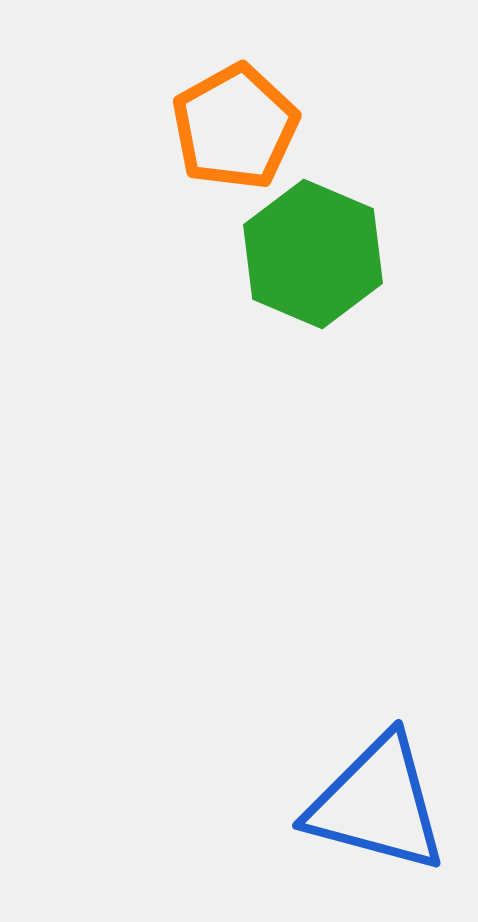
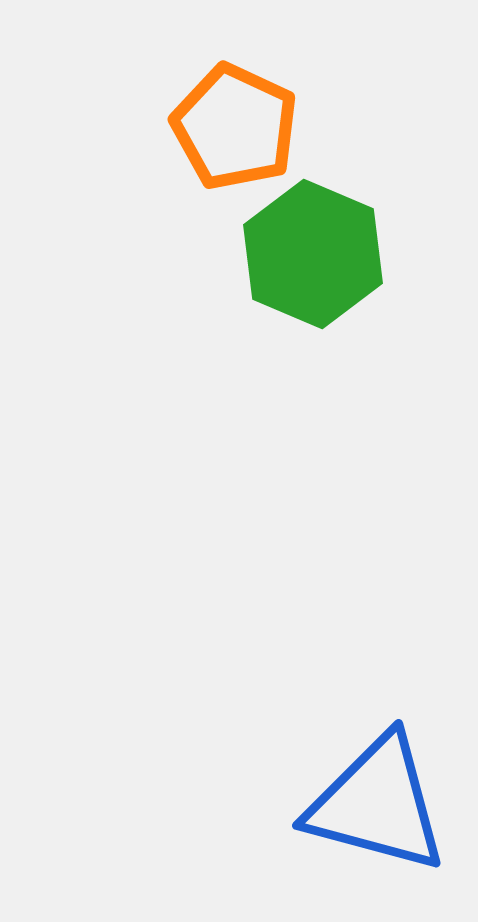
orange pentagon: rotated 18 degrees counterclockwise
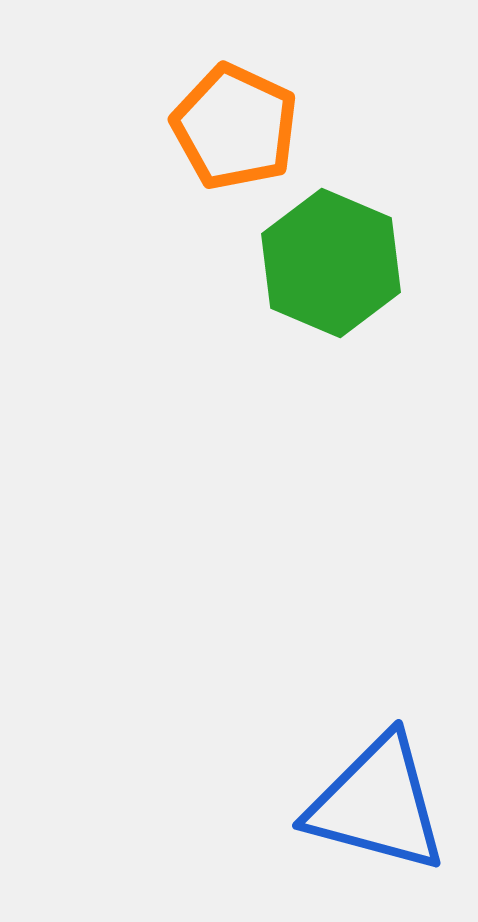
green hexagon: moved 18 px right, 9 px down
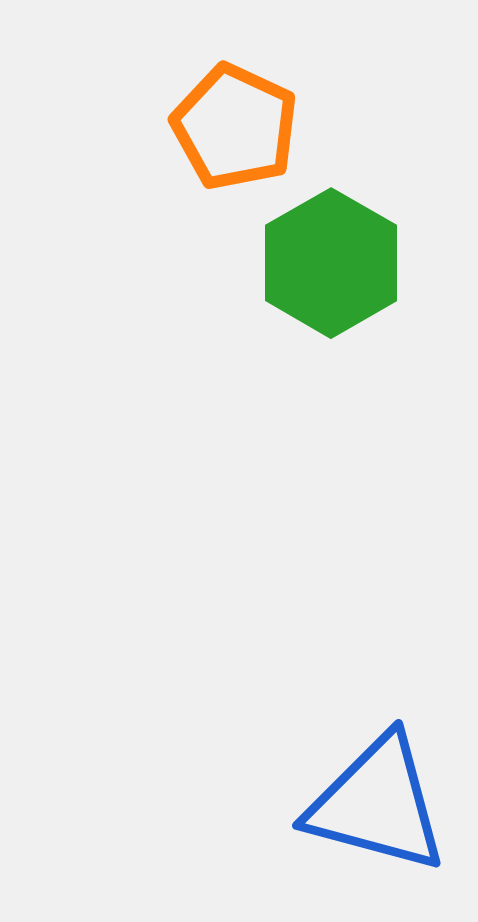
green hexagon: rotated 7 degrees clockwise
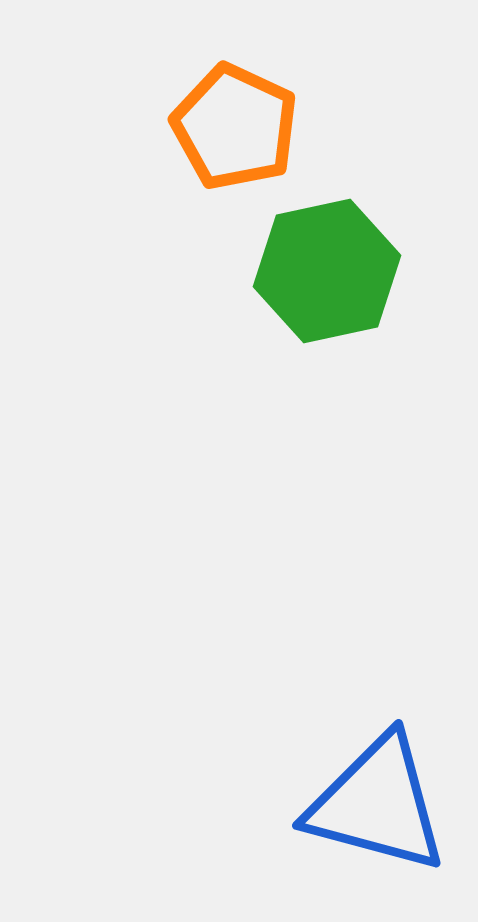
green hexagon: moved 4 px left, 8 px down; rotated 18 degrees clockwise
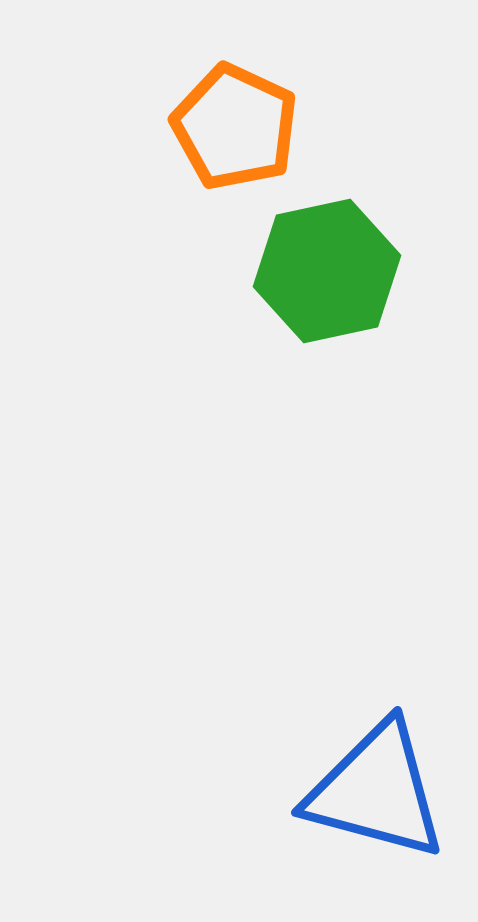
blue triangle: moved 1 px left, 13 px up
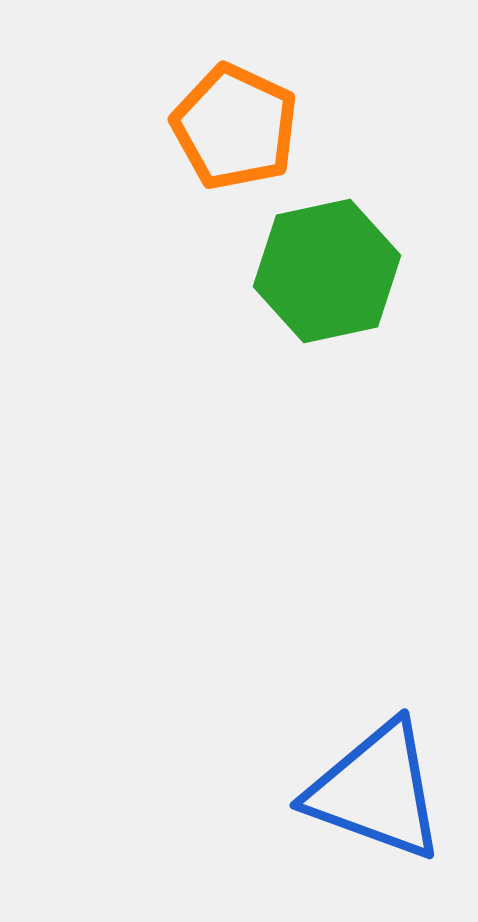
blue triangle: rotated 5 degrees clockwise
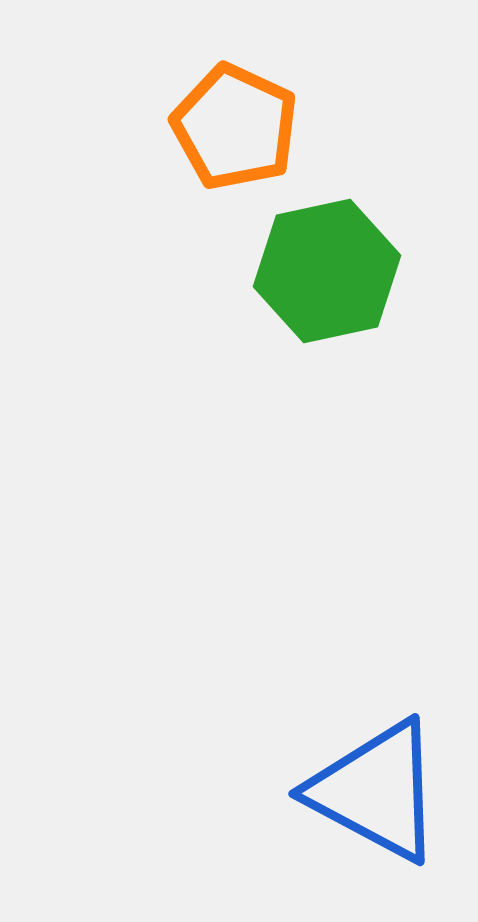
blue triangle: rotated 8 degrees clockwise
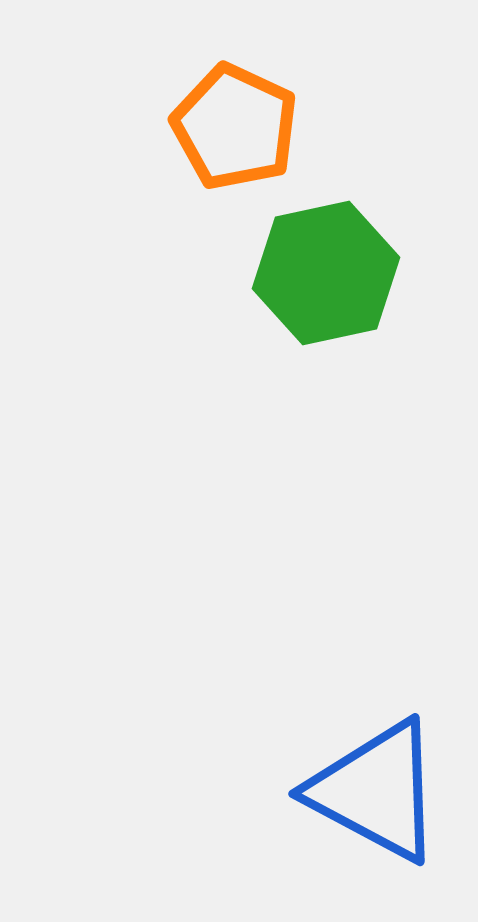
green hexagon: moved 1 px left, 2 px down
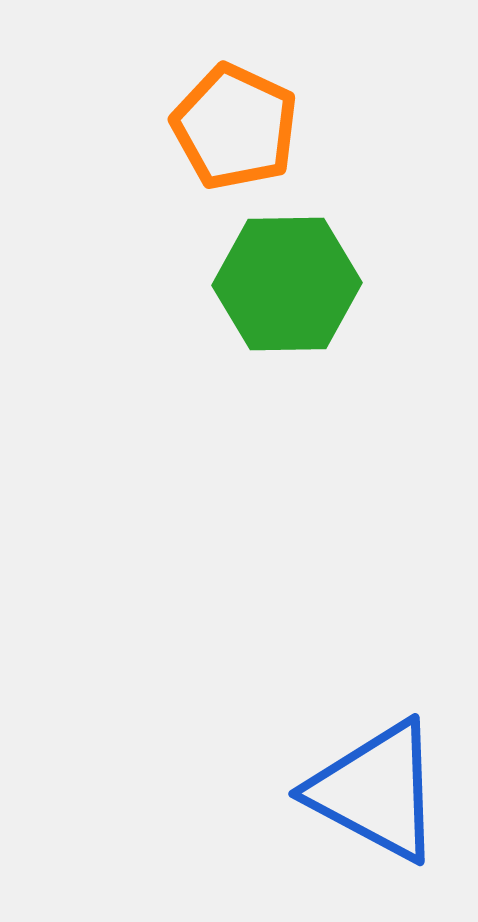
green hexagon: moved 39 px left, 11 px down; rotated 11 degrees clockwise
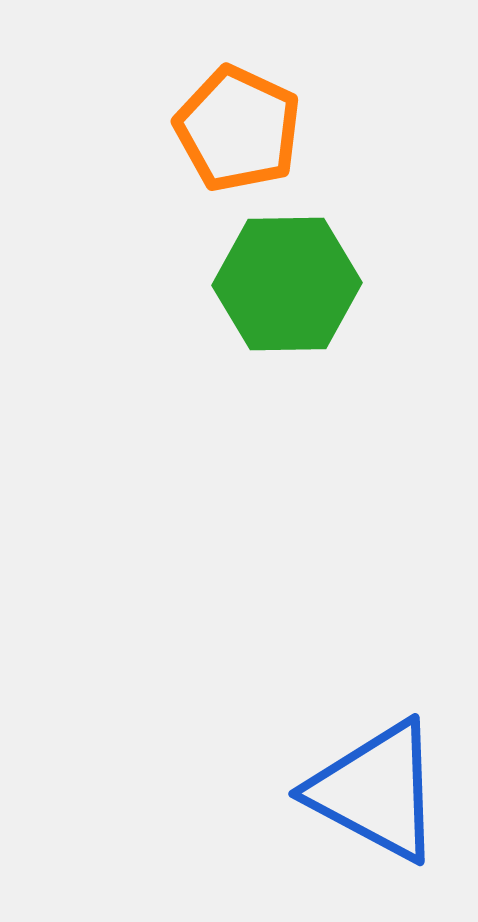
orange pentagon: moved 3 px right, 2 px down
